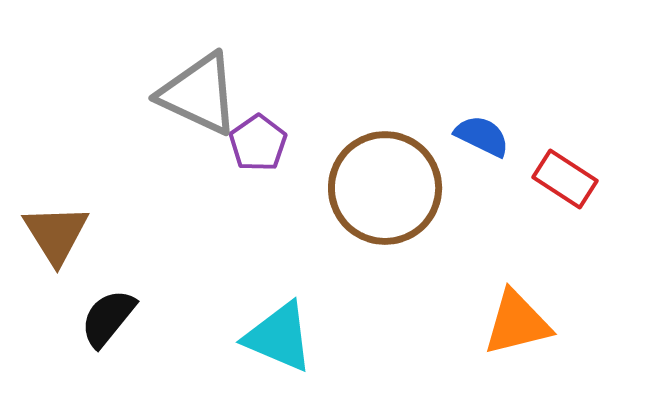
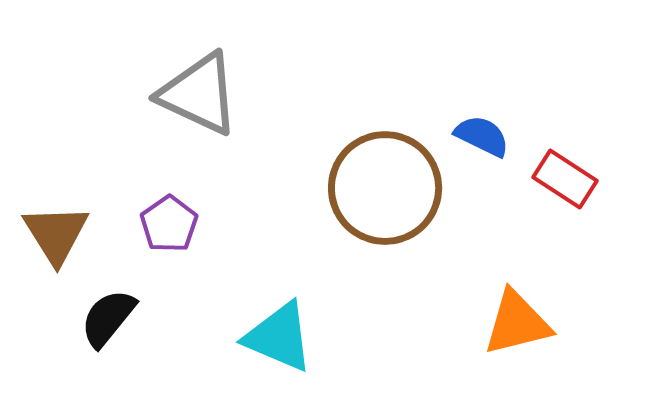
purple pentagon: moved 89 px left, 81 px down
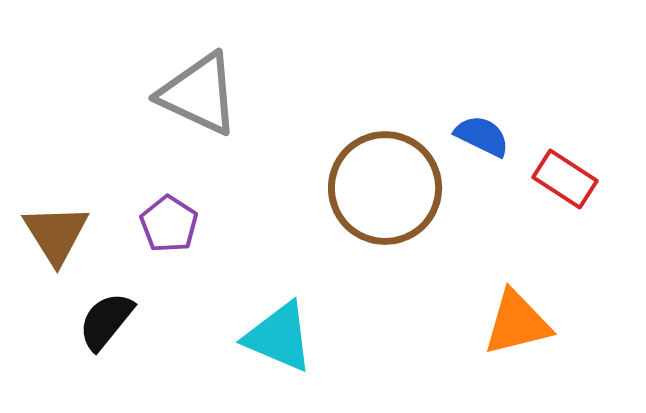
purple pentagon: rotated 4 degrees counterclockwise
black semicircle: moved 2 px left, 3 px down
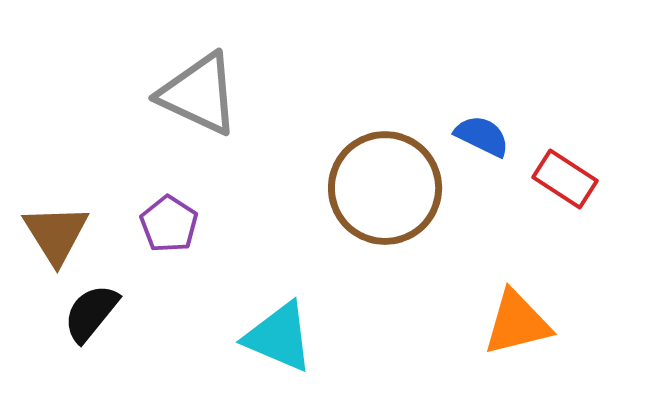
black semicircle: moved 15 px left, 8 px up
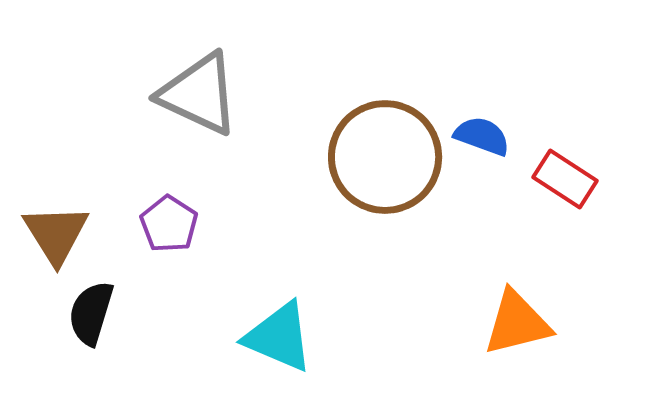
blue semicircle: rotated 6 degrees counterclockwise
brown circle: moved 31 px up
black semicircle: rotated 22 degrees counterclockwise
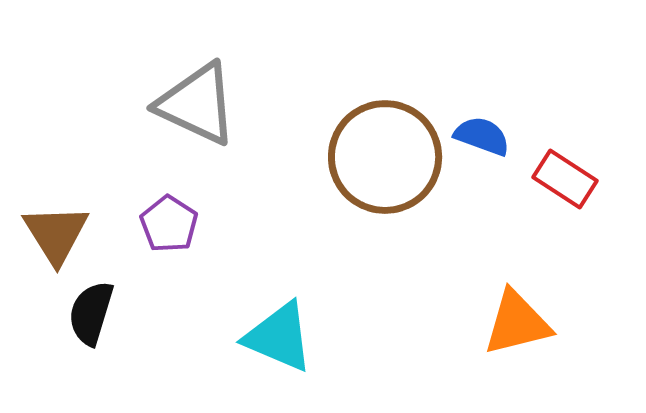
gray triangle: moved 2 px left, 10 px down
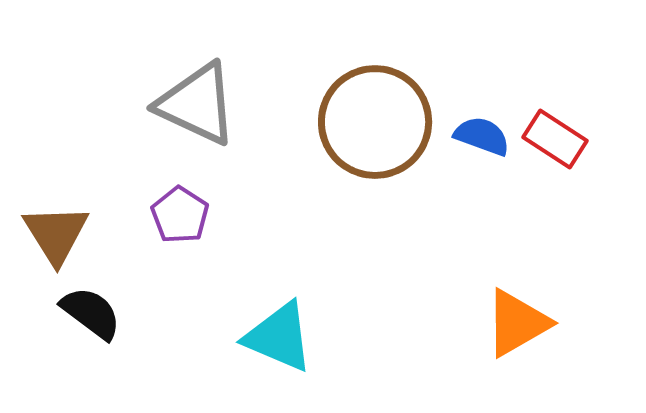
brown circle: moved 10 px left, 35 px up
red rectangle: moved 10 px left, 40 px up
purple pentagon: moved 11 px right, 9 px up
black semicircle: rotated 110 degrees clockwise
orange triangle: rotated 16 degrees counterclockwise
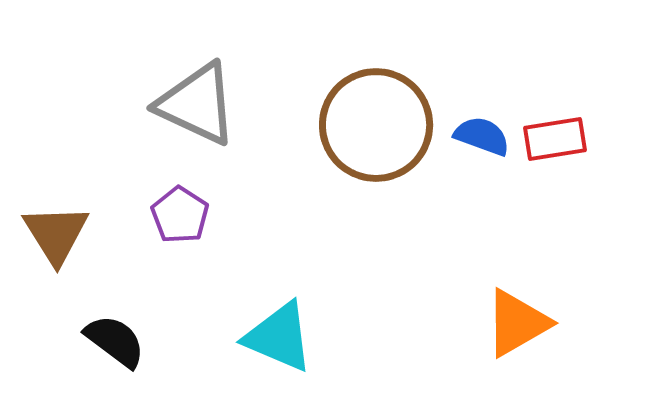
brown circle: moved 1 px right, 3 px down
red rectangle: rotated 42 degrees counterclockwise
black semicircle: moved 24 px right, 28 px down
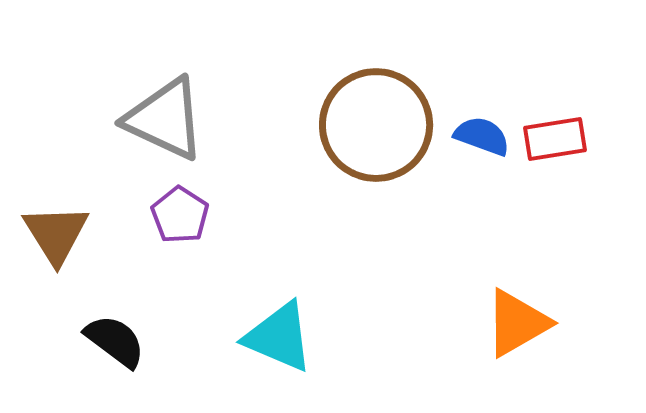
gray triangle: moved 32 px left, 15 px down
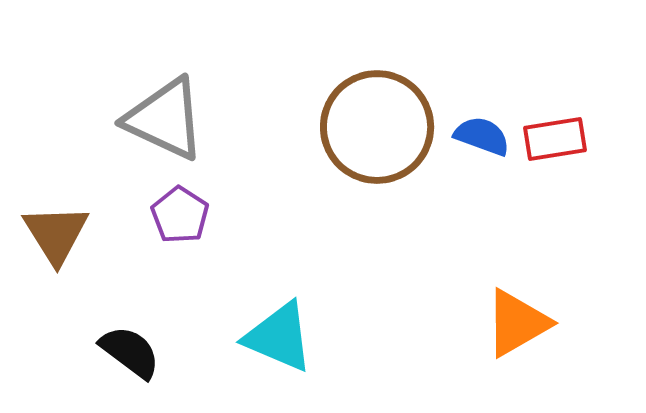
brown circle: moved 1 px right, 2 px down
black semicircle: moved 15 px right, 11 px down
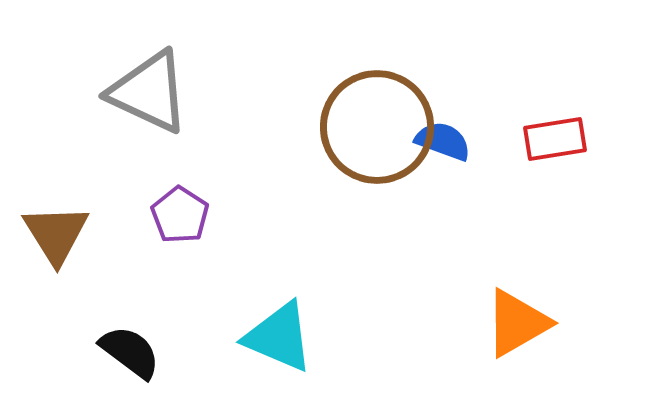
gray triangle: moved 16 px left, 27 px up
blue semicircle: moved 39 px left, 5 px down
